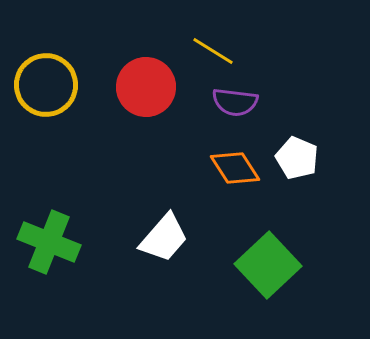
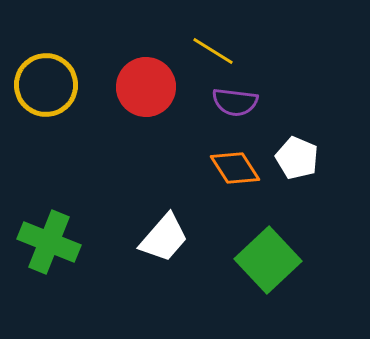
green square: moved 5 px up
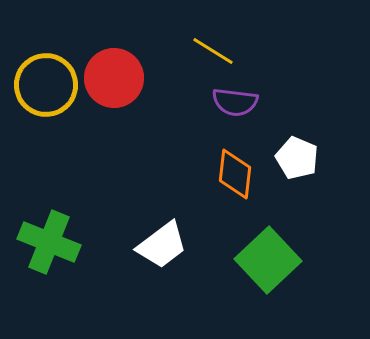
red circle: moved 32 px left, 9 px up
orange diamond: moved 6 px down; rotated 39 degrees clockwise
white trapezoid: moved 2 px left, 7 px down; rotated 12 degrees clockwise
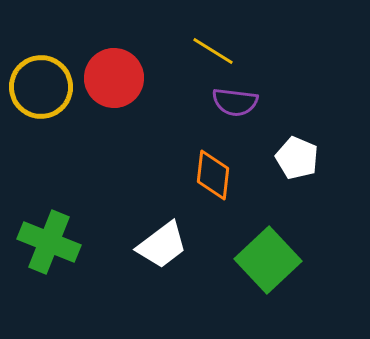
yellow circle: moved 5 px left, 2 px down
orange diamond: moved 22 px left, 1 px down
